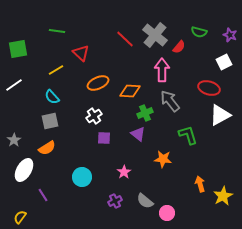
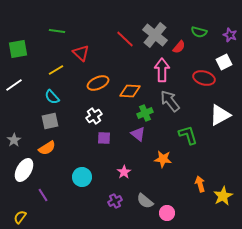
red ellipse: moved 5 px left, 10 px up
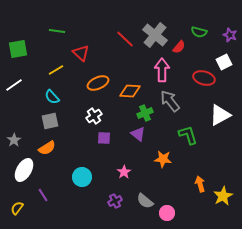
yellow semicircle: moved 3 px left, 9 px up
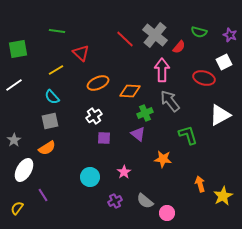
cyan circle: moved 8 px right
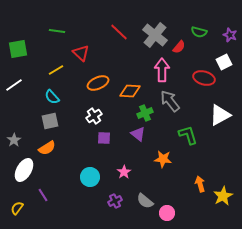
red line: moved 6 px left, 7 px up
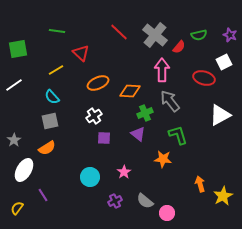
green semicircle: moved 3 px down; rotated 28 degrees counterclockwise
green L-shape: moved 10 px left
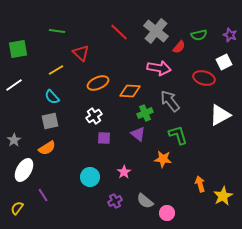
gray cross: moved 1 px right, 4 px up
pink arrow: moved 3 px left, 2 px up; rotated 100 degrees clockwise
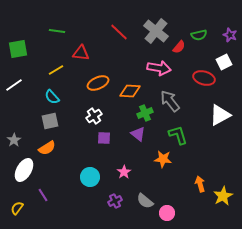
red triangle: rotated 36 degrees counterclockwise
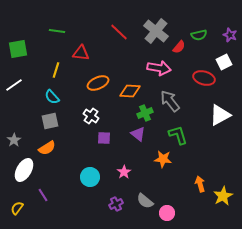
yellow line: rotated 42 degrees counterclockwise
white cross: moved 3 px left; rotated 21 degrees counterclockwise
purple cross: moved 1 px right, 3 px down
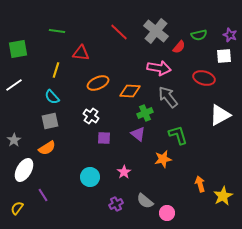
white square: moved 6 px up; rotated 21 degrees clockwise
gray arrow: moved 2 px left, 4 px up
orange star: rotated 18 degrees counterclockwise
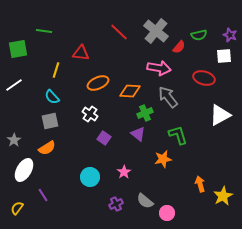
green line: moved 13 px left
white cross: moved 1 px left, 2 px up
purple square: rotated 32 degrees clockwise
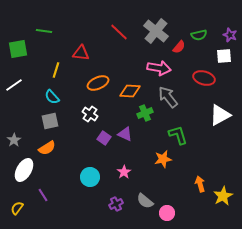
purple triangle: moved 13 px left; rotated 14 degrees counterclockwise
